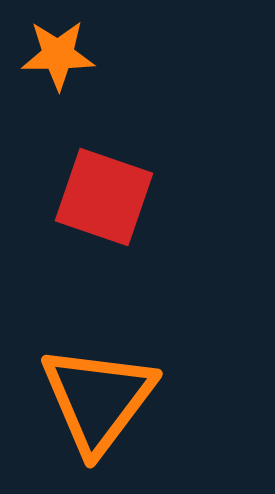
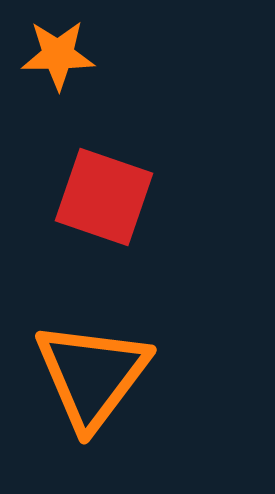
orange triangle: moved 6 px left, 24 px up
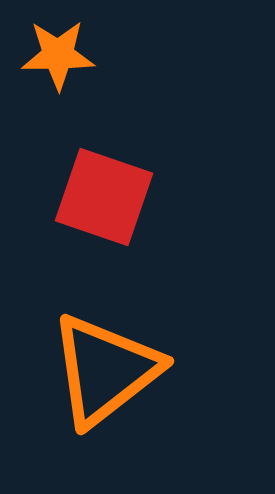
orange triangle: moved 13 px right, 5 px up; rotated 15 degrees clockwise
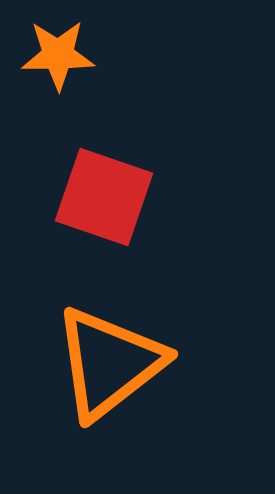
orange triangle: moved 4 px right, 7 px up
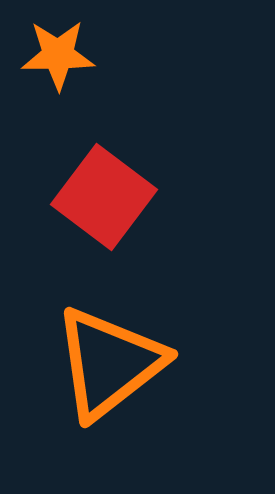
red square: rotated 18 degrees clockwise
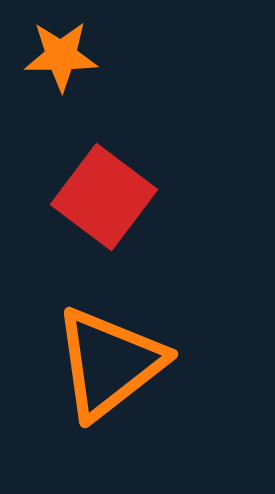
orange star: moved 3 px right, 1 px down
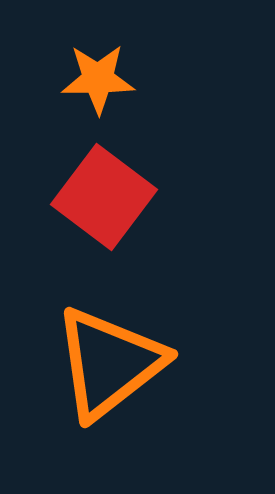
orange star: moved 37 px right, 23 px down
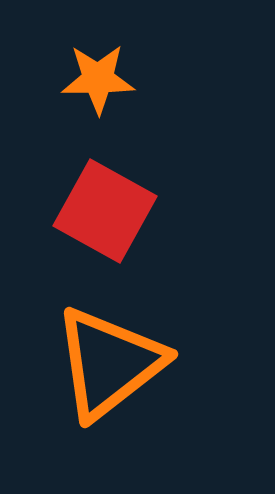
red square: moved 1 px right, 14 px down; rotated 8 degrees counterclockwise
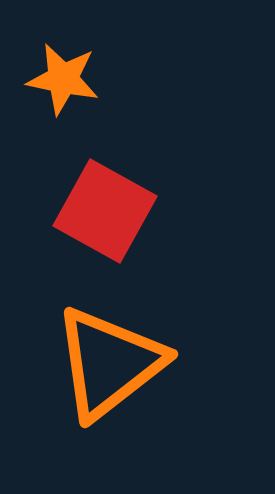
orange star: moved 35 px left; rotated 12 degrees clockwise
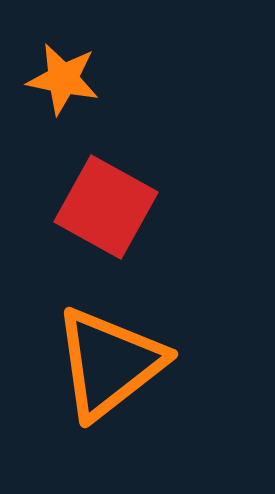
red square: moved 1 px right, 4 px up
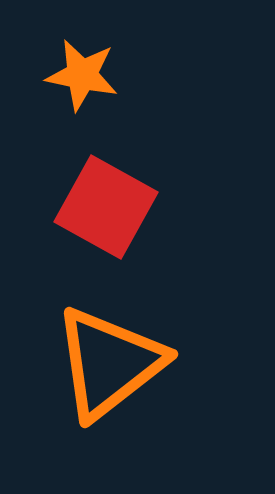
orange star: moved 19 px right, 4 px up
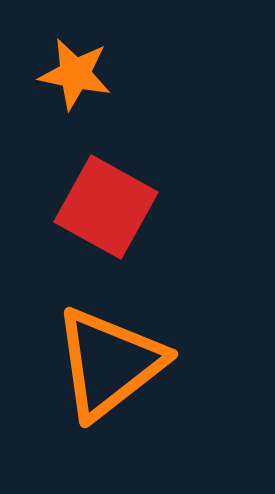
orange star: moved 7 px left, 1 px up
